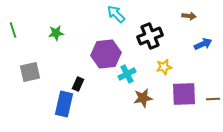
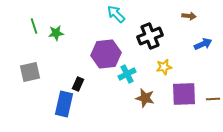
green line: moved 21 px right, 4 px up
brown star: moved 2 px right; rotated 24 degrees clockwise
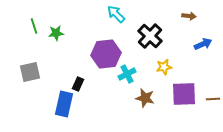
black cross: rotated 25 degrees counterclockwise
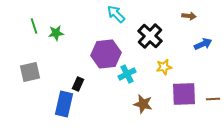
brown star: moved 2 px left, 6 px down
